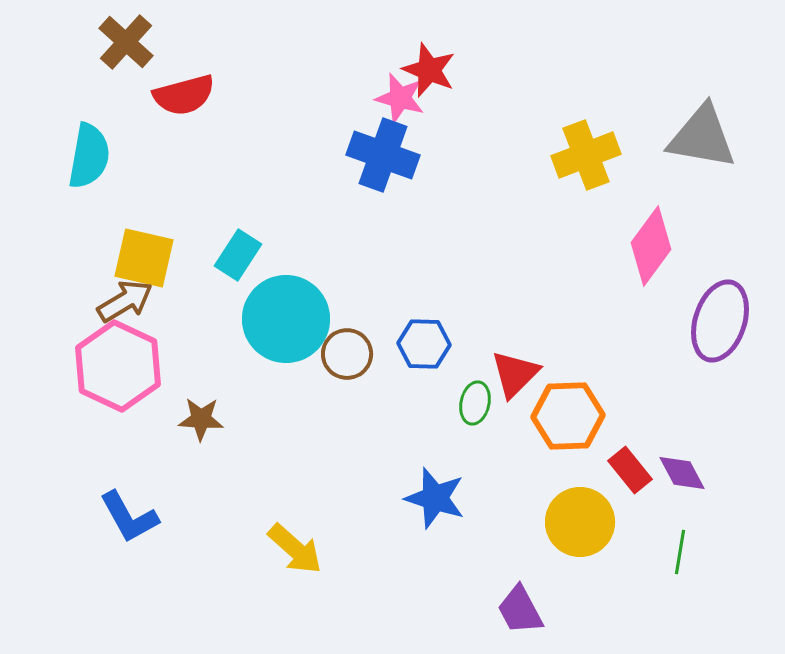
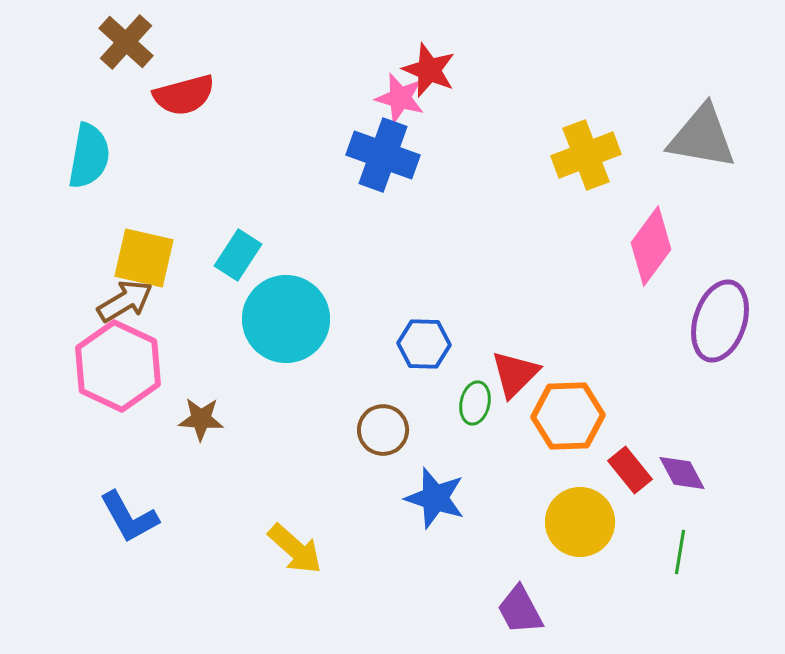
brown circle: moved 36 px right, 76 px down
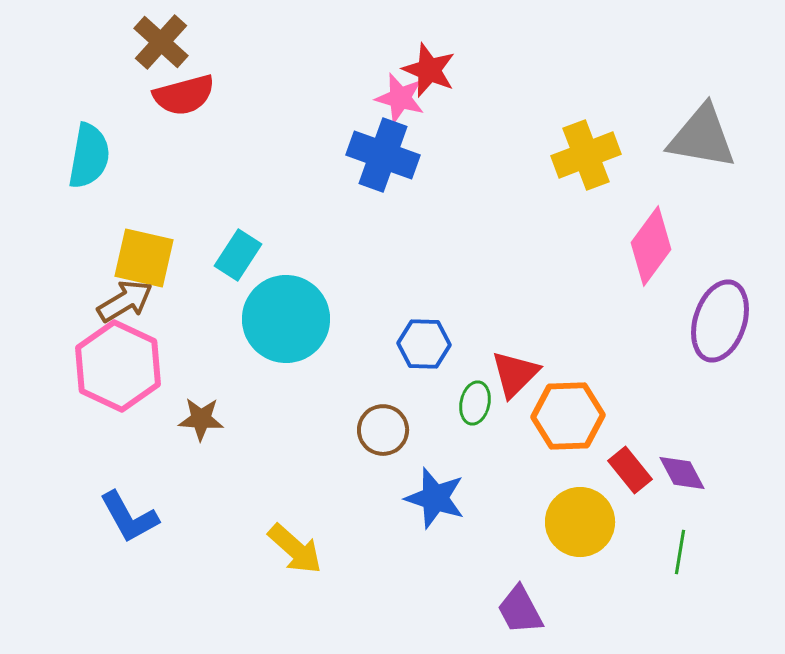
brown cross: moved 35 px right
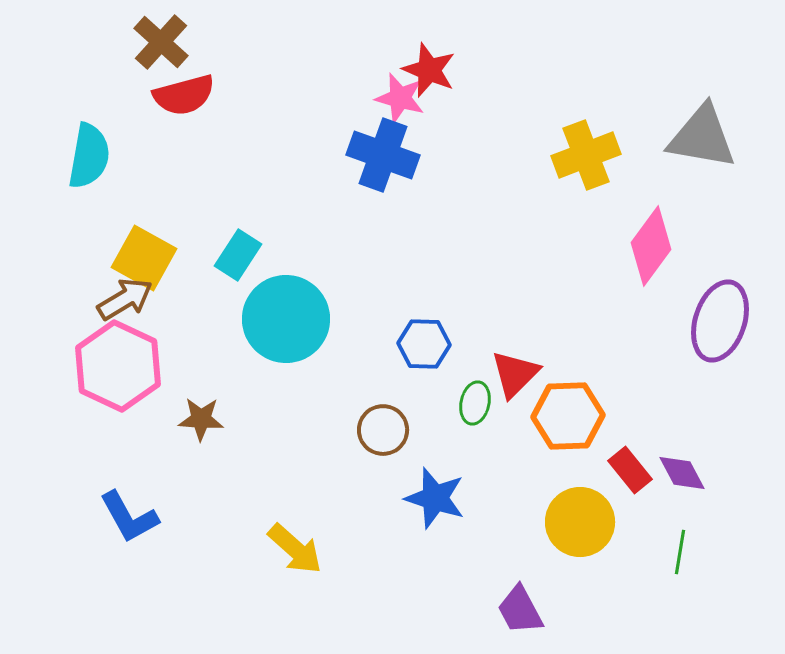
yellow square: rotated 16 degrees clockwise
brown arrow: moved 2 px up
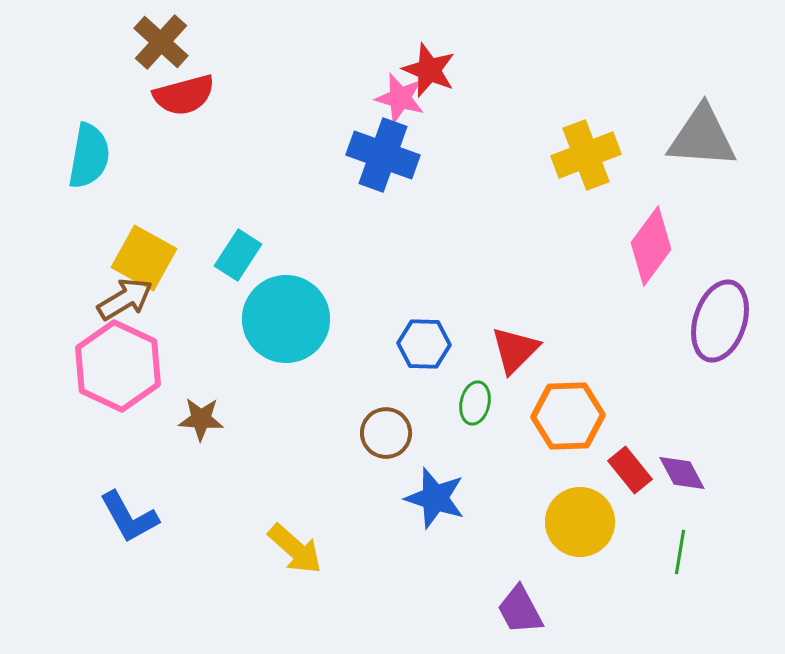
gray triangle: rotated 6 degrees counterclockwise
red triangle: moved 24 px up
brown circle: moved 3 px right, 3 px down
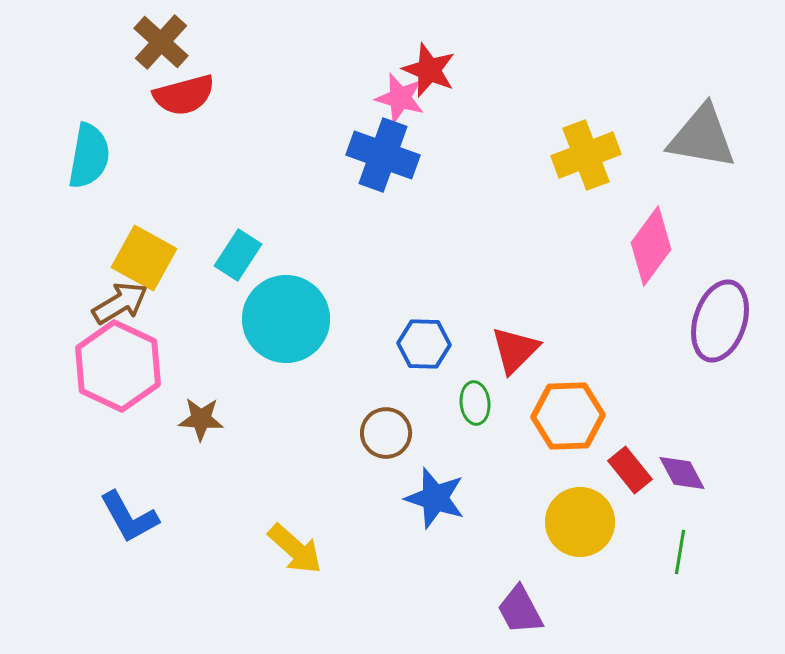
gray triangle: rotated 6 degrees clockwise
brown arrow: moved 5 px left, 4 px down
green ellipse: rotated 18 degrees counterclockwise
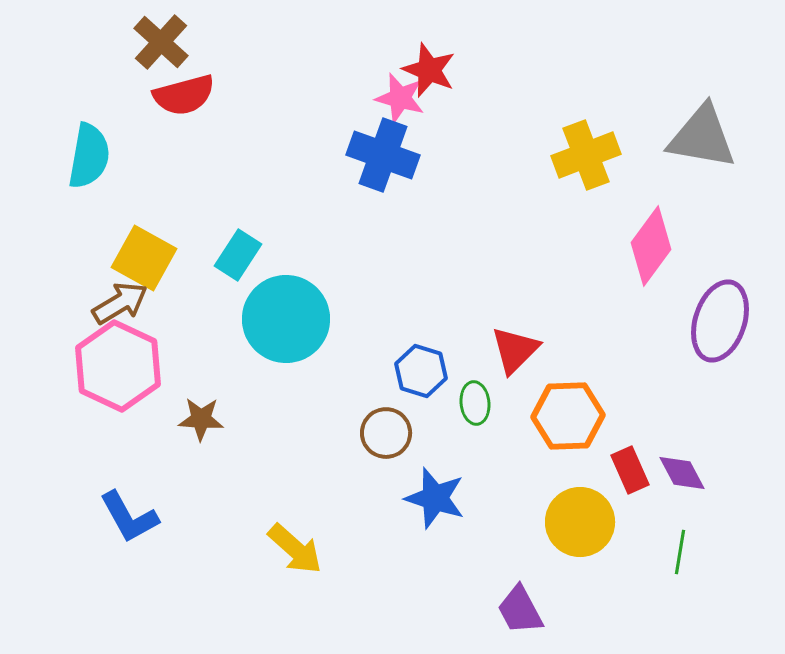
blue hexagon: moved 3 px left, 27 px down; rotated 15 degrees clockwise
red rectangle: rotated 15 degrees clockwise
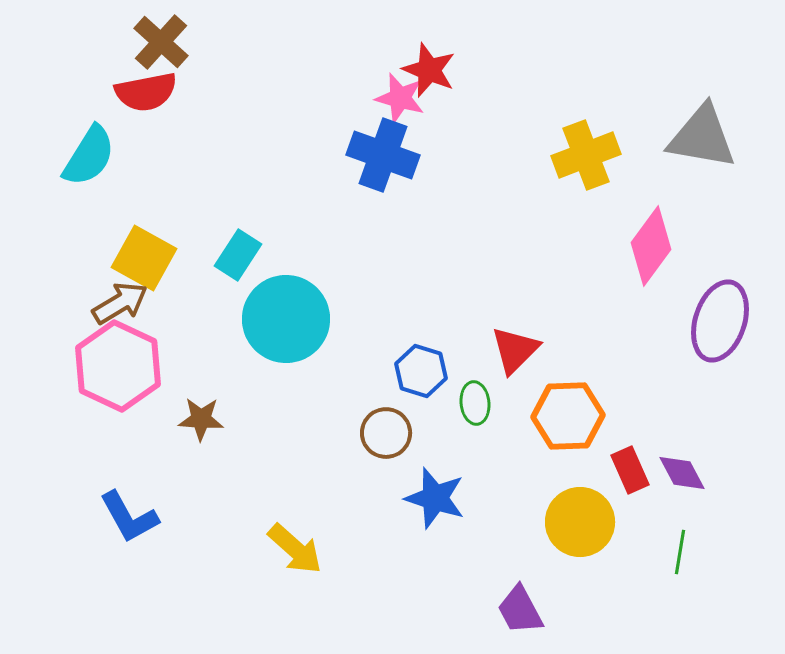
red semicircle: moved 38 px left, 3 px up; rotated 4 degrees clockwise
cyan semicircle: rotated 22 degrees clockwise
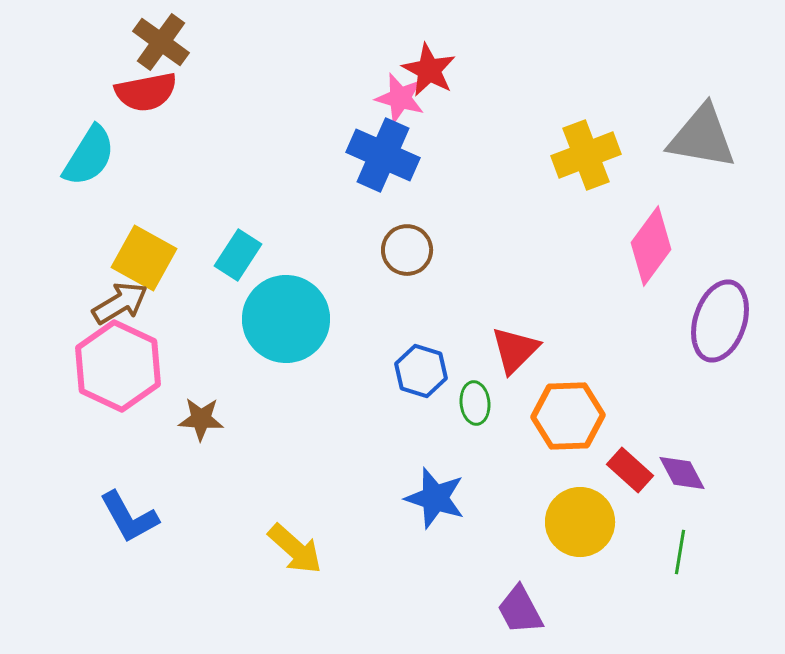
brown cross: rotated 6 degrees counterclockwise
red star: rotated 6 degrees clockwise
blue cross: rotated 4 degrees clockwise
brown circle: moved 21 px right, 183 px up
red rectangle: rotated 24 degrees counterclockwise
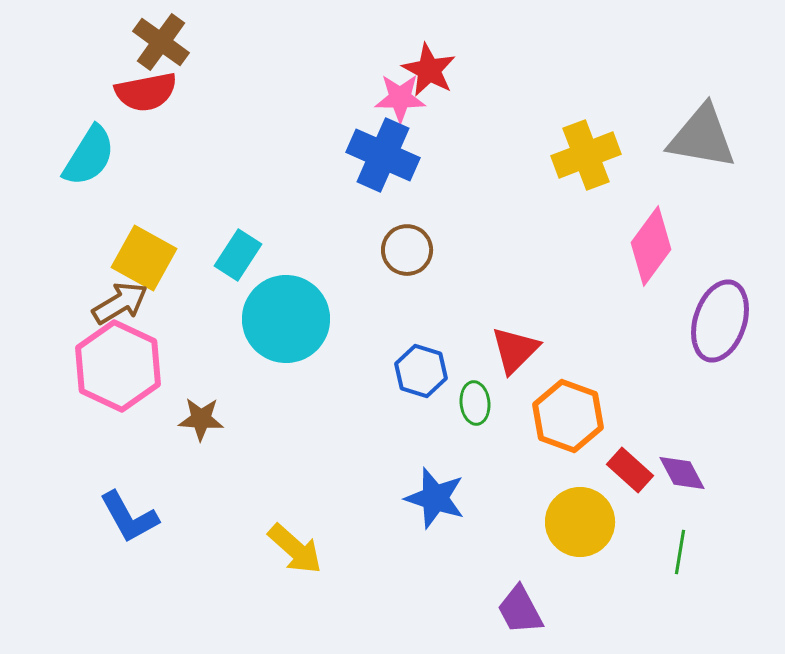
pink star: rotated 15 degrees counterclockwise
orange hexagon: rotated 22 degrees clockwise
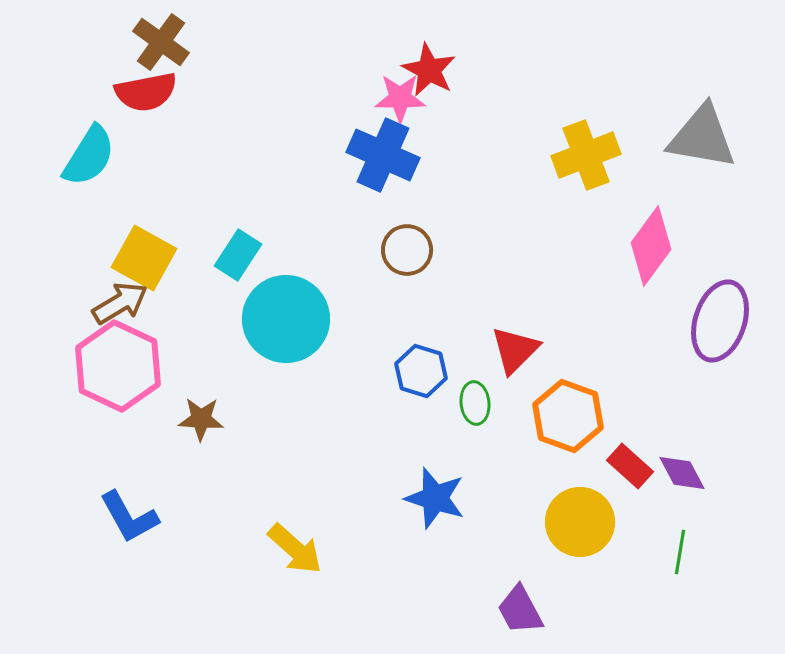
red rectangle: moved 4 px up
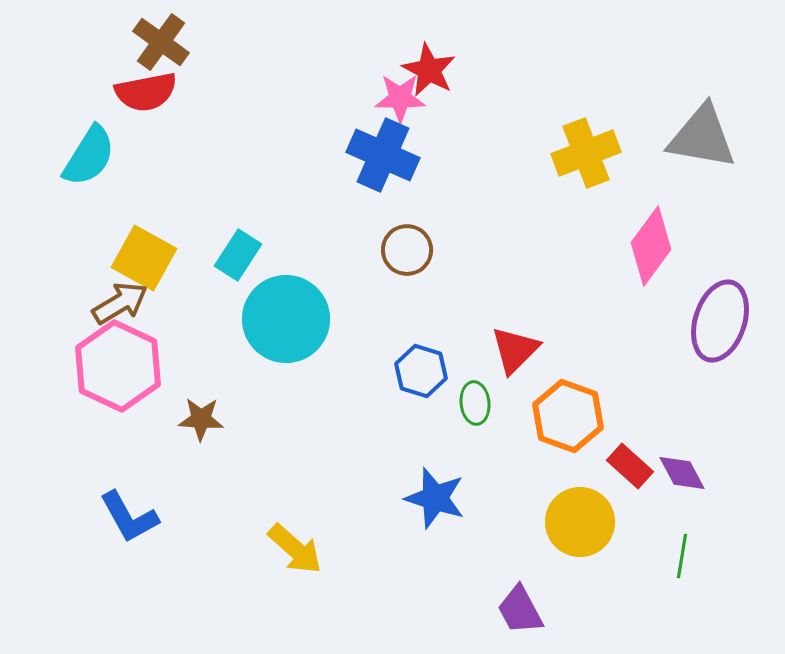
yellow cross: moved 2 px up
green line: moved 2 px right, 4 px down
